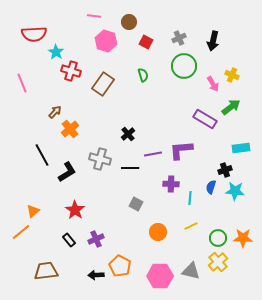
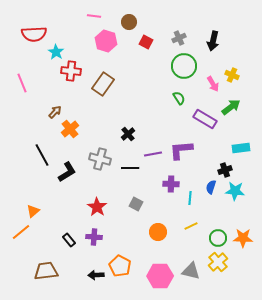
red cross at (71, 71): rotated 12 degrees counterclockwise
green semicircle at (143, 75): moved 36 px right, 23 px down; rotated 16 degrees counterclockwise
red star at (75, 210): moved 22 px right, 3 px up
purple cross at (96, 239): moved 2 px left, 2 px up; rotated 28 degrees clockwise
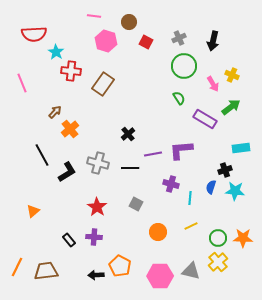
gray cross at (100, 159): moved 2 px left, 4 px down
purple cross at (171, 184): rotated 14 degrees clockwise
orange line at (21, 232): moved 4 px left, 35 px down; rotated 24 degrees counterclockwise
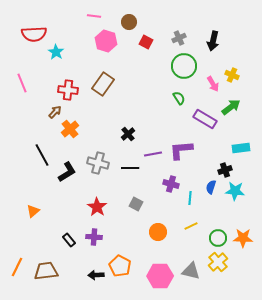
red cross at (71, 71): moved 3 px left, 19 px down
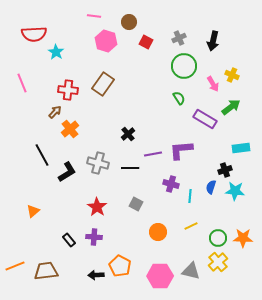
cyan line at (190, 198): moved 2 px up
orange line at (17, 267): moved 2 px left, 1 px up; rotated 42 degrees clockwise
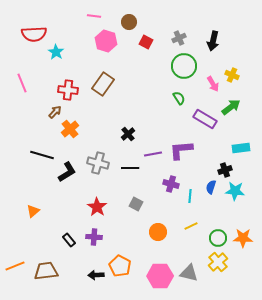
black line at (42, 155): rotated 45 degrees counterclockwise
gray triangle at (191, 271): moved 2 px left, 2 px down
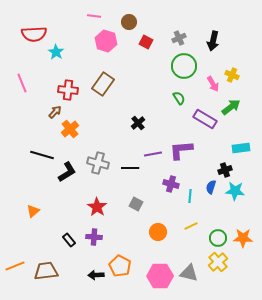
black cross at (128, 134): moved 10 px right, 11 px up
